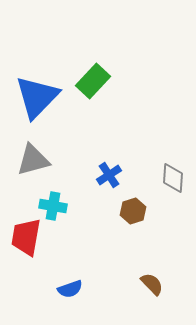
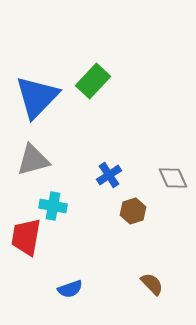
gray diamond: rotated 28 degrees counterclockwise
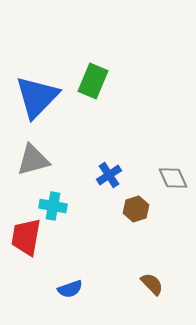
green rectangle: rotated 20 degrees counterclockwise
brown hexagon: moved 3 px right, 2 px up
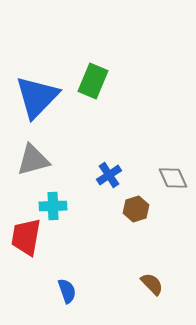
cyan cross: rotated 12 degrees counterclockwise
blue semicircle: moved 3 px left, 2 px down; rotated 90 degrees counterclockwise
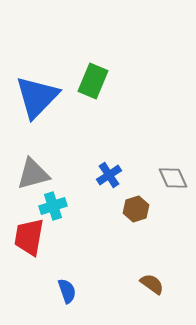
gray triangle: moved 14 px down
cyan cross: rotated 16 degrees counterclockwise
red trapezoid: moved 3 px right
brown semicircle: rotated 10 degrees counterclockwise
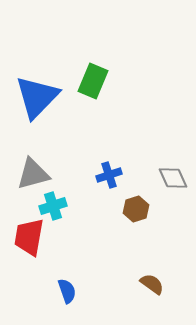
blue cross: rotated 15 degrees clockwise
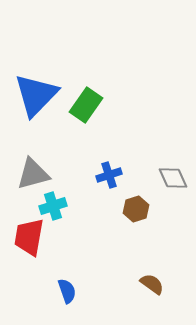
green rectangle: moved 7 px left, 24 px down; rotated 12 degrees clockwise
blue triangle: moved 1 px left, 2 px up
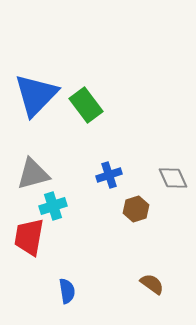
green rectangle: rotated 72 degrees counterclockwise
blue semicircle: rotated 10 degrees clockwise
